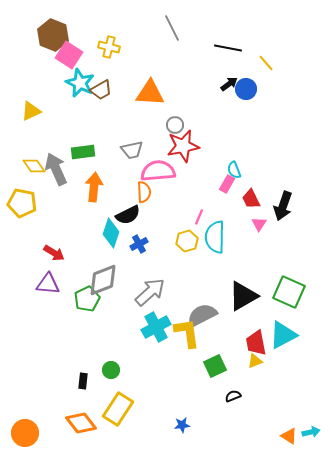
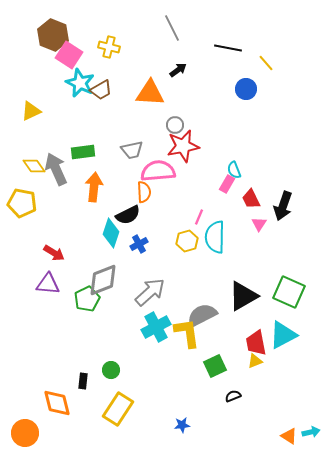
black arrow at (229, 84): moved 51 px left, 14 px up
orange diamond at (81, 423): moved 24 px left, 20 px up; rotated 24 degrees clockwise
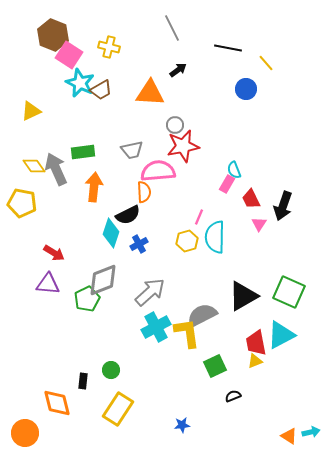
cyan triangle at (283, 335): moved 2 px left
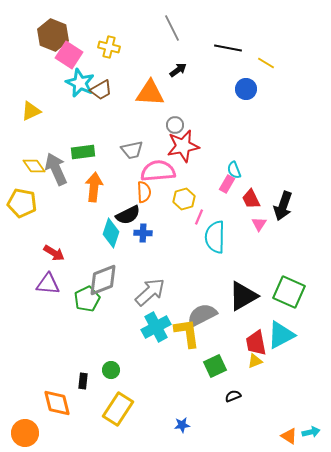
yellow line at (266, 63): rotated 18 degrees counterclockwise
yellow hexagon at (187, 241): moved 3 px left, 42 px up
blue cross at (139, 244): moved 4 px right, 11 px up; rotated 30 degrees clockwise
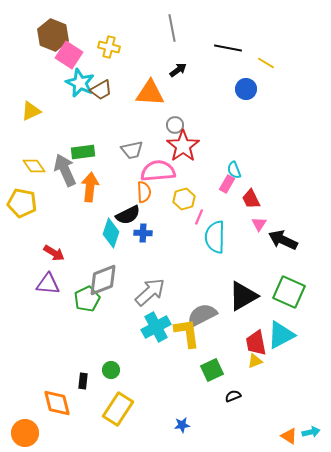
gray line at (172, 28): rotated 16 degrees clockwise
red star at (183, 146): rotated 24 degrees counterclockwise
gray arrow at (56, 169): moved 9 px right, 1 px down
orange arrow at (94, 187): moved 4 px left
black arrow at (283, 206): moved 34 px down; rotated 96 degrees clockwise
green square at (215, 366): moved 3 px left, 4 px down
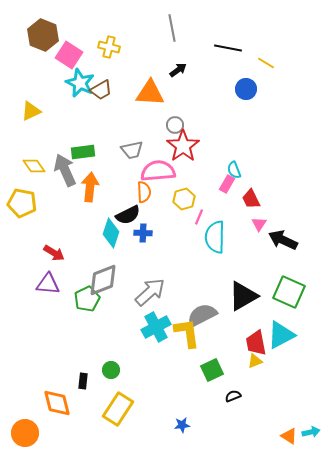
brown hexagon at (53, 35): moved 10 px left
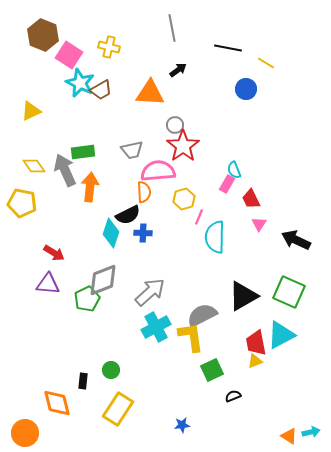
black arrow at (283, 240): moved 13 px right
yellow L-shape at (187, 333): moved 4 px right, 4 px down
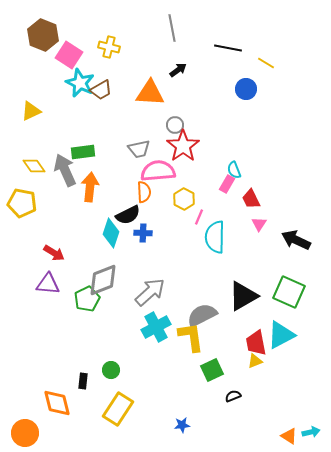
gray trapezoid at (132, 150): moved 7 px right, 1 px up
yellow hexagon at (184, 199): rotated 15 degrees counterclockwise
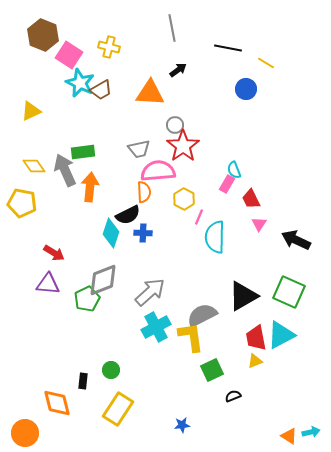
red trapezoid at (256, 343): moved 5 px up
